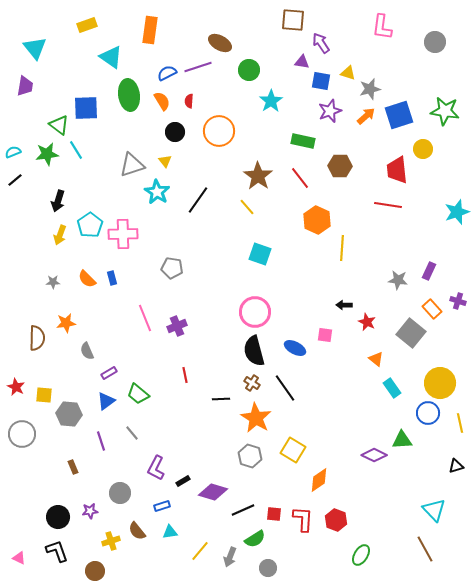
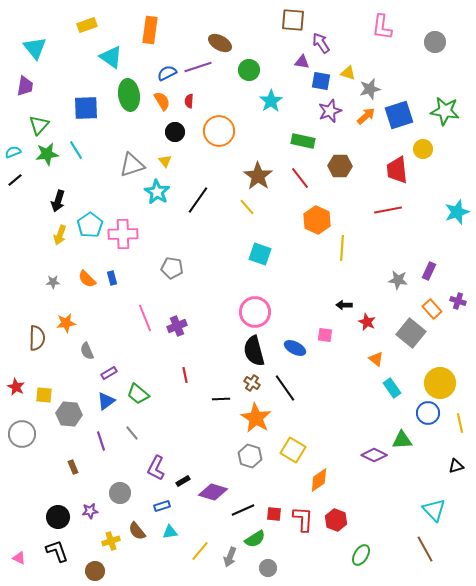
green triangle at (59, 125): moved 20 px left; rotated 35 degrees clockwise
red line at (388, 205): moved 5 px down; rotated 20 degrees counterclockwise
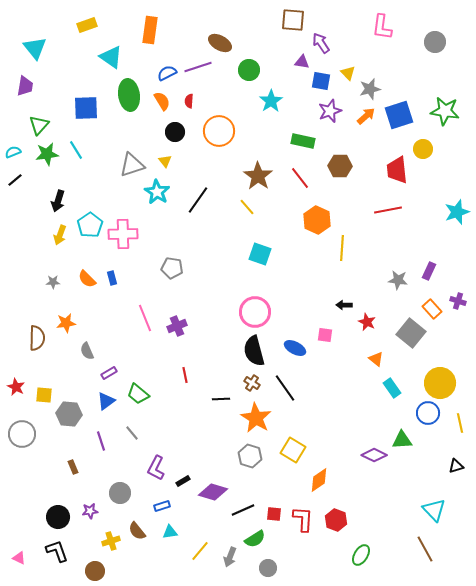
yellow triangle at (348, 73): rotated 28 degrees clockwise
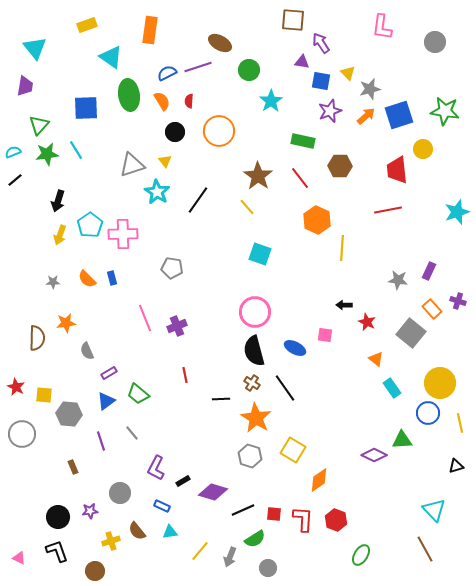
blue rectangle at (162, 506): rotated 42 degrees clockwise
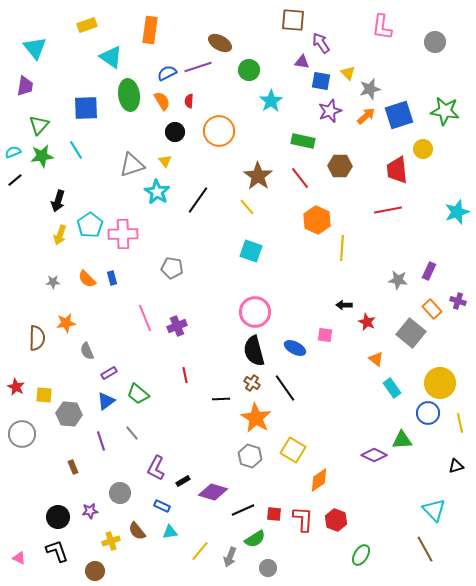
green star at (47, 154): moved 5 px left, 2 px down
cyan square at (260, 254): moved 9 px left, 3 px up
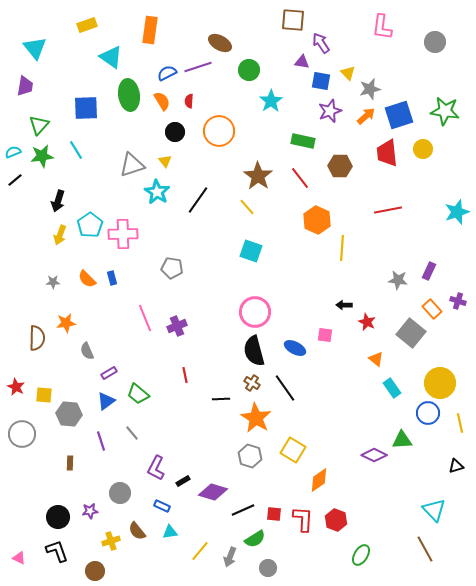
red trapezoid at (397, 170): moved 10 px left, 17 px up
brown rectangle at (73, 467): moved 3 px left, 4 px up; rotated 24 degrees clockwise
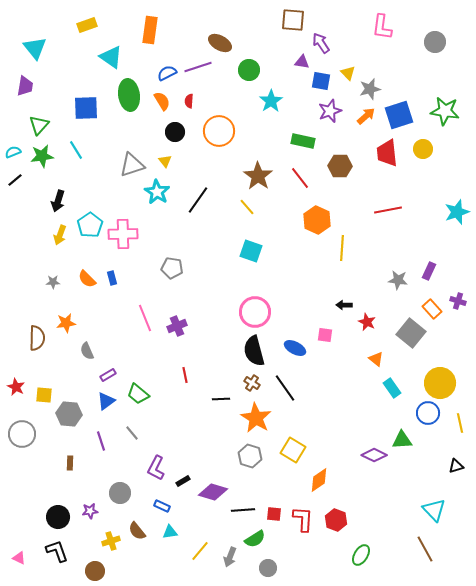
purple rectangle at (109, 373): moved 1 px left, 2 px down
black line at (243, 510): rotated 20 degrees clockwise
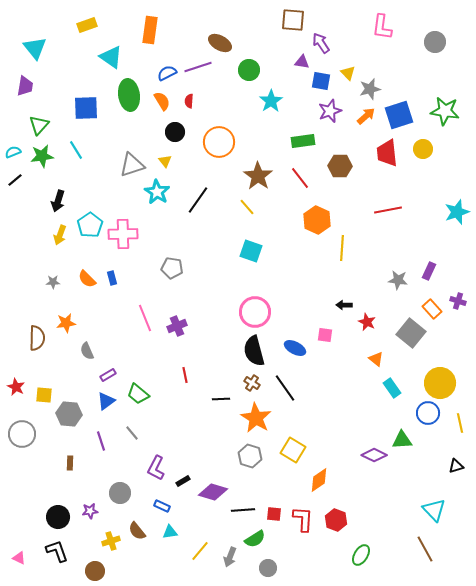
orange circle at (219, 131): moved 11 px down
green rectangle at (303, 141): rotated 20 degrees counterclockwise
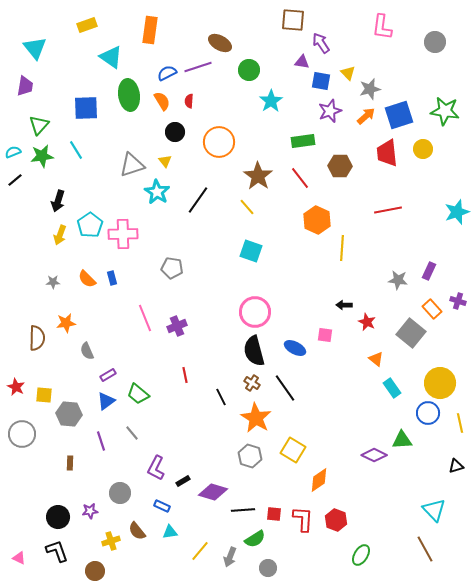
black line at (221, 399): moved 2 px up; rotated 66 degrees clockwise
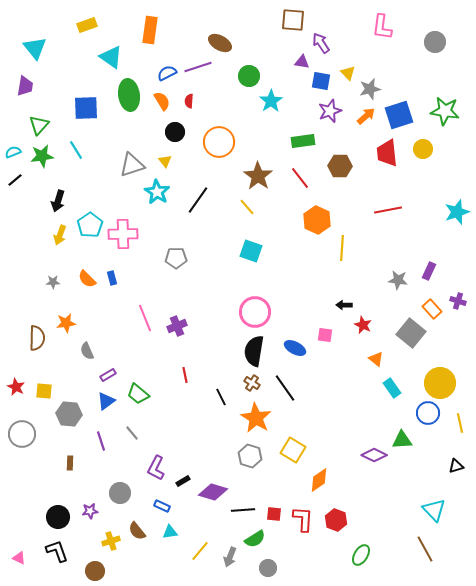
green circle at (249, 70): moved 6 px down
gray pentagon at (172, 268): moved 4 px right, 10 px up; rotated 10 degrees counterclockwise
red star at (367, 322): moved 4 px left, 3 px down
black semicircle at (254, 351): rotated 24 degrees clockwise
yellow square at (44, 395): moved 4 px up
